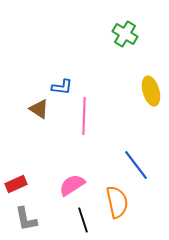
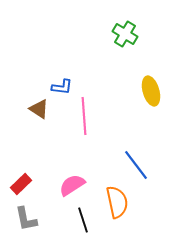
pink line: rotated 6 degrees counterclockwise
red rectangle: moved 5 px right; rotated 20 degrees counterclockwise
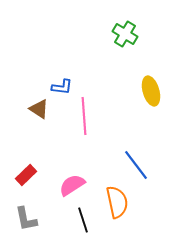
red rectangle: moved 5 px right, 9 px up
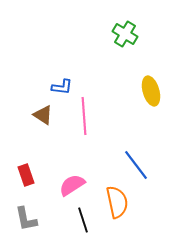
brown triangle: moved 4 px right, 6 px down
red rectangle: rotated 65 degrees counterclockwise
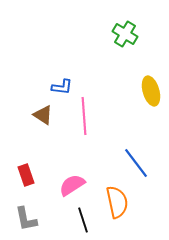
blue line: moved 2 px up
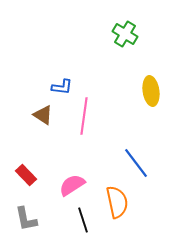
yellow ellipse: rotated 8 degrees clockwise
pink line: rotated 12 degrees clockwise
red rectangle: rotated 25 degrees counterclockwise
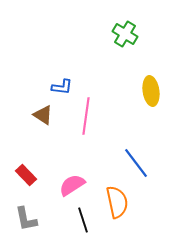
pink line: moved 2 px right
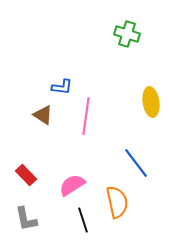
green cross: moved 2 px right; rotated 15 degrees counterclockwise
yellow ellipse: moved 11 px down
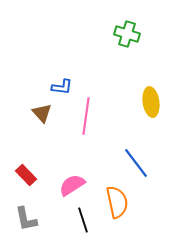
brown triangle: moved 1 px left, 2 px up; rotated 15 degrees clockwise
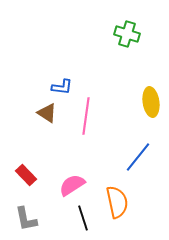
brown triangle: moved 5 px right; rotated 15 degrees counterclockwise
blue line: moved 2 px right, 6 px up; rotated 76 degrees clockwise
black line: moved 2 px up
